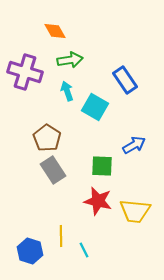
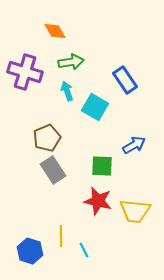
green arrow: moved 1 px right, 2 px down
brown pentagon: rotated 16 degrees clockwise
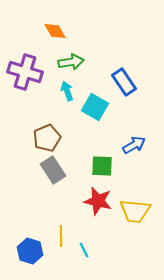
blue rectangle: moved 1 px left, 2 px down
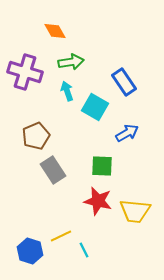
brown pentagon: moved 11 px left, 2 px up
blue arrow: moved 7 px left, 12 px up
yellow line: rotated 65 degrees clockwise
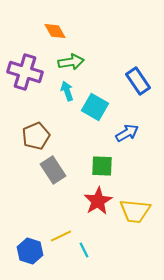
blue rectangle: moved 14 px right, 1 px up
red star: rotated 28 degrees clockwise
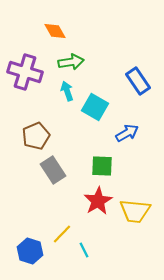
yellow line: moved 1 px right, 2 px up; rotated 20 degrees counterclockwise
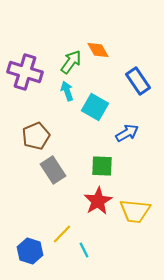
orange diamond: moved 43 px right, 19 px down
green arrow: rotated 45 degrees counterclockwise
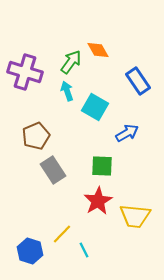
yellow trapezoid: moved 5 px down
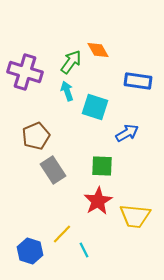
blue rectangle: rotated 48 degrees counterclockwise
cyan square: rotated 12 degrees counterclockwise
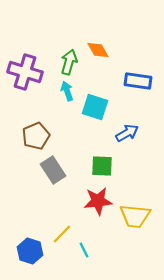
green arrow: moved 2 px left; rotated 20 degrees counterclockwise
red star: rotated 24 degrees clockwise
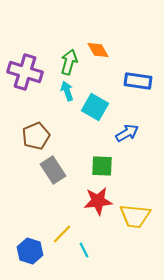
cyan square: rotated 12 degrees clockwise
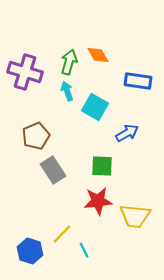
orange diamond: moved 5 px down
